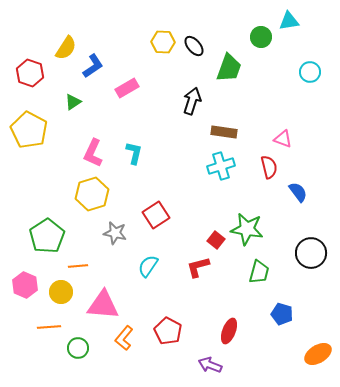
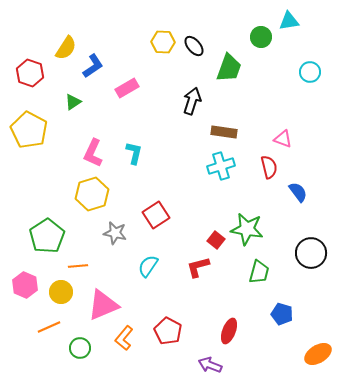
pink triangle at (103, 305): rotated 28 degrees counterclockwise
orange line at (49, 327): rotated 20 degrees counterclockwise
green circle at (78, 348): moved 2 px right
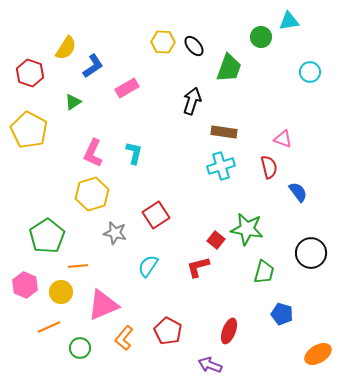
green trapezoid at (259, 272): moved 5 px right
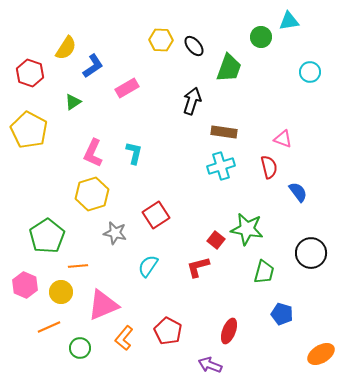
yellow hexagon at (163, 42): moved 2 px left, 2 px up
orange ellipse at (318, 354): moved 3 px right
